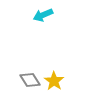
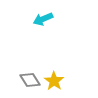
cyan arrow: moved 4 px down
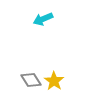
gray diamond: moved 1 px right
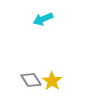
yellow star: moved 2 px left
